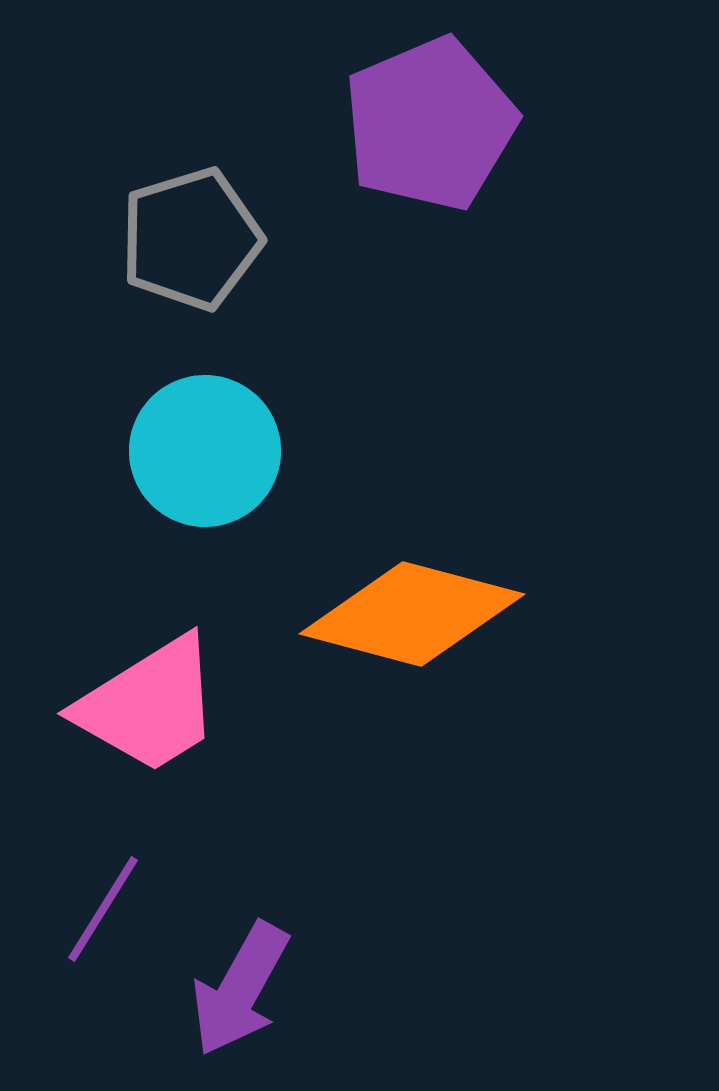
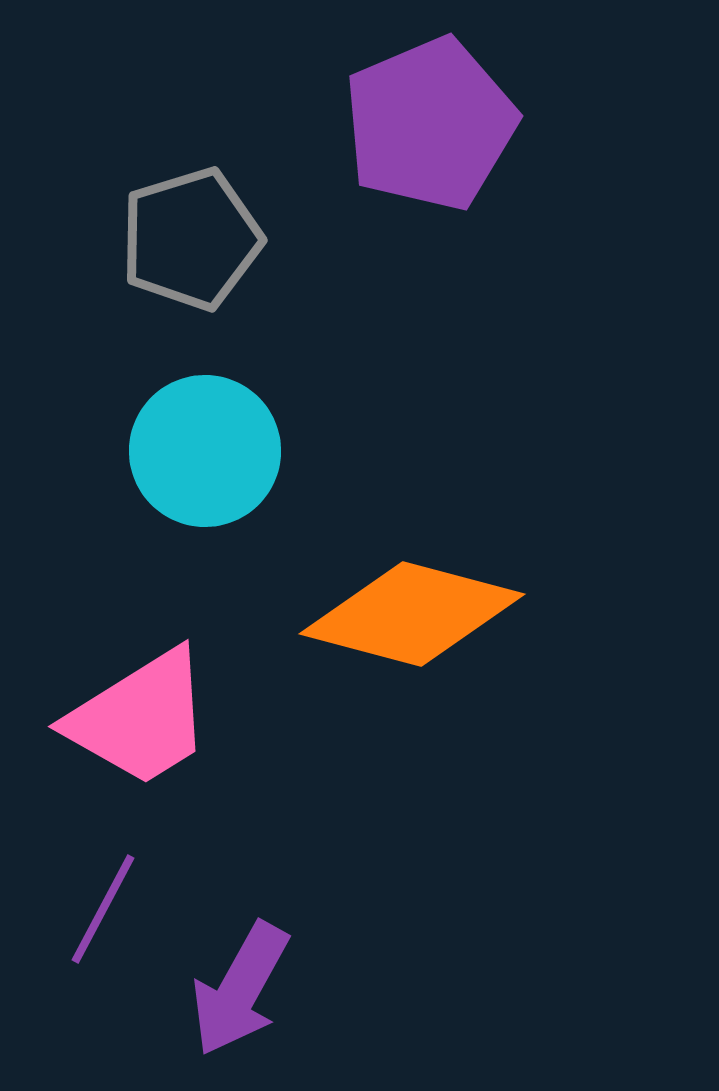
pink trapezoid: moved 9 px left, 13 px down
purple line: rotated 4 degrees counterclockwise
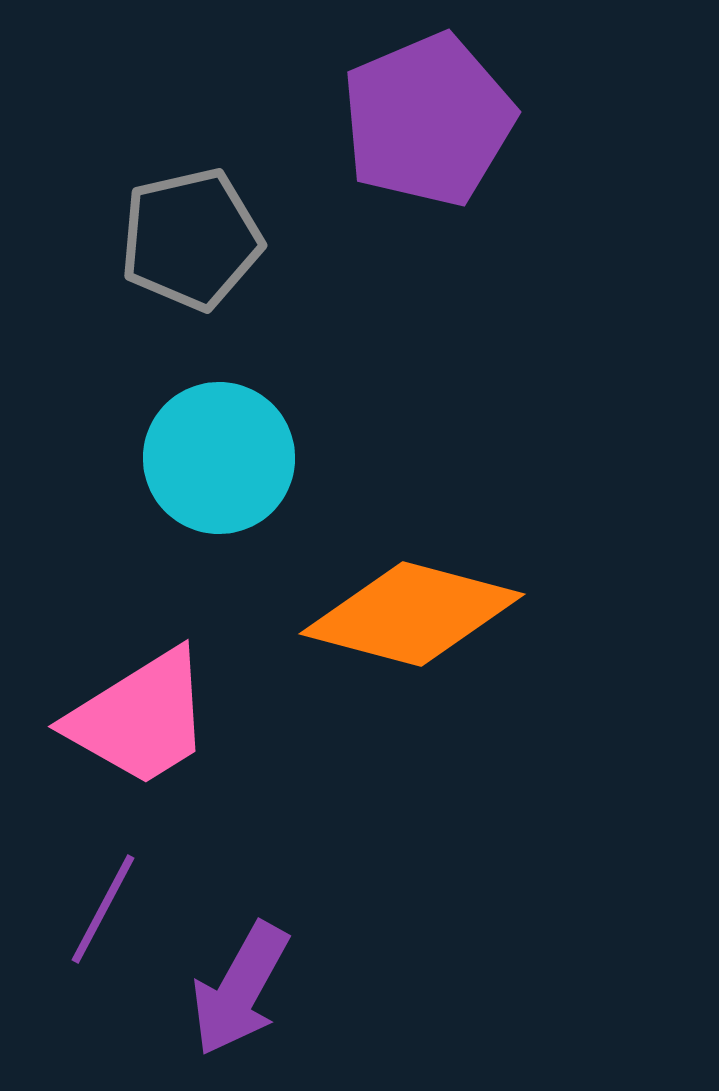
purple pentagon: moved 2 px left, 4 px up
gray pentagon: rotated 4 degrees clockwise
cyan circle: moved 14 px right, 7 px down
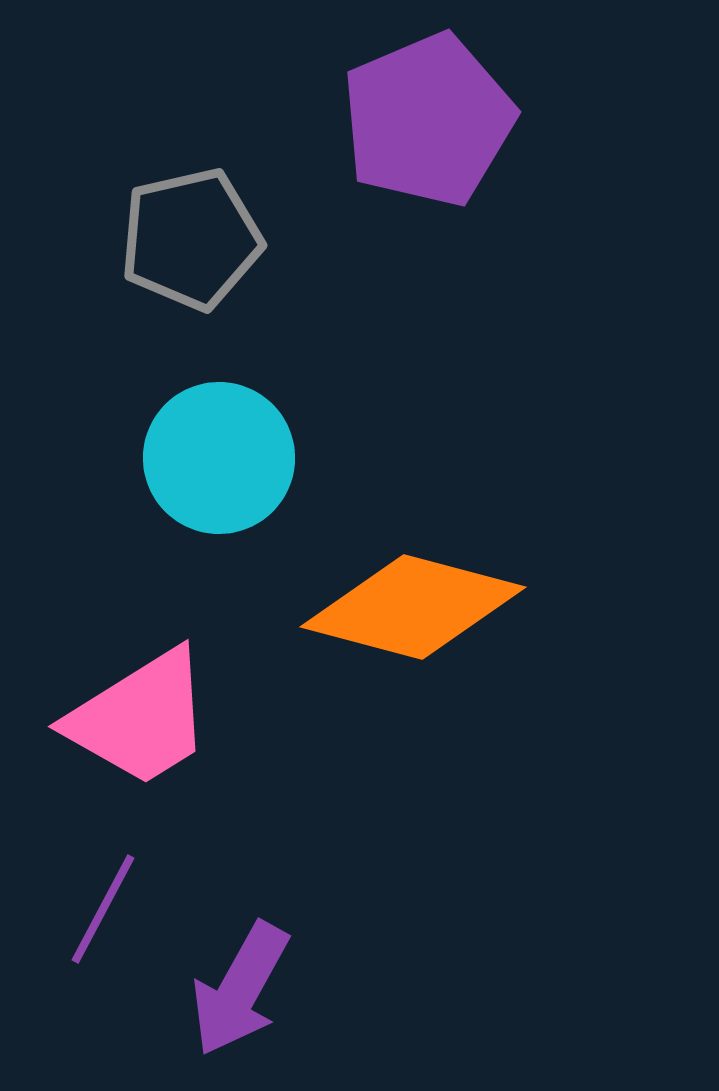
orange diamond: moved 1 px right, 7 px up
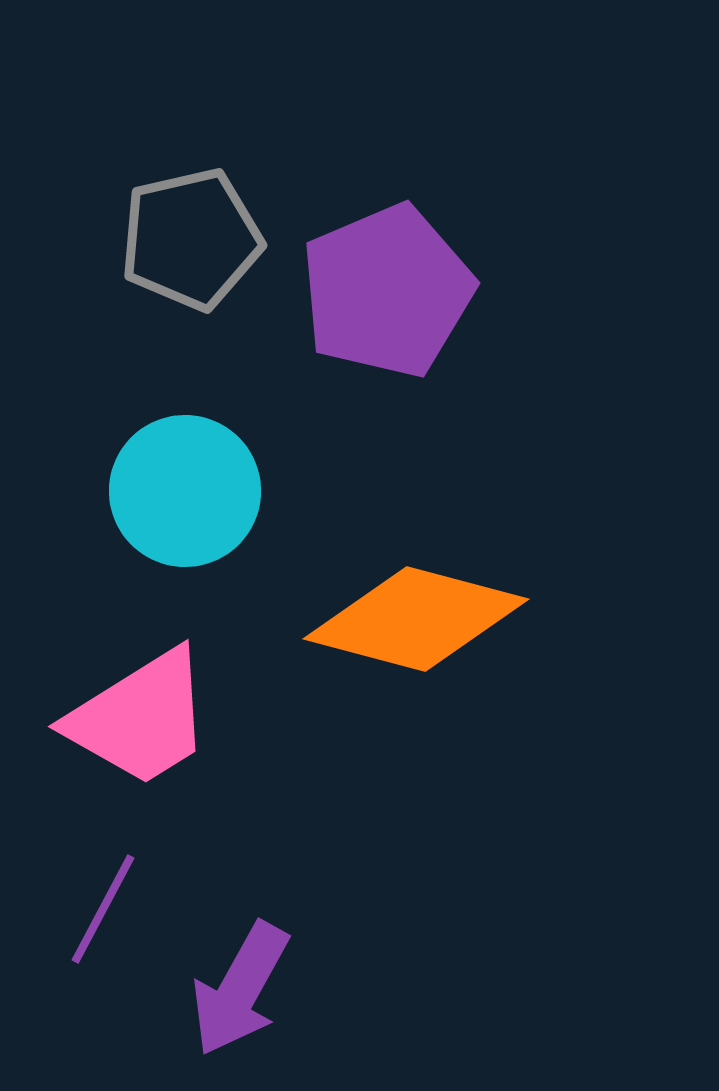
purple pentagon: moved 41 px left, 171 px down
cyan circle: moved 34 px left, 33 px down
orange diamond: moved 3 px right, 12 px down
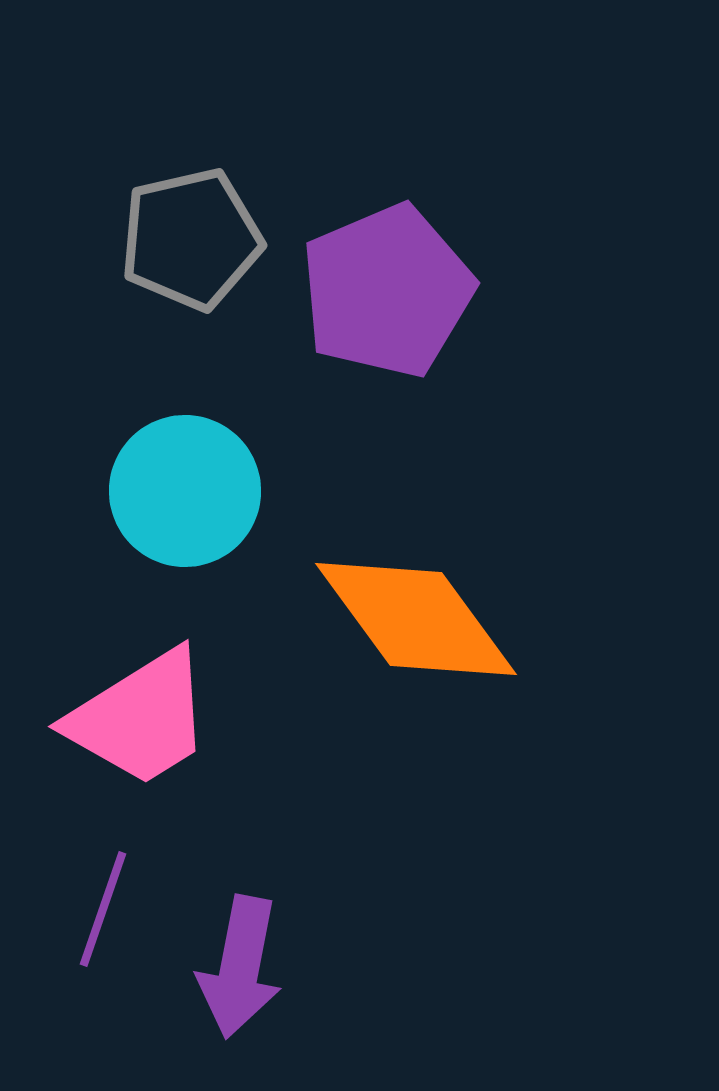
orange diamond: rotated 39 degrees clockwise
purple line: rotated 9 degrees counterclockwise
purple arrow: moved 22 px up; rotated 18 degrees counterclockwise
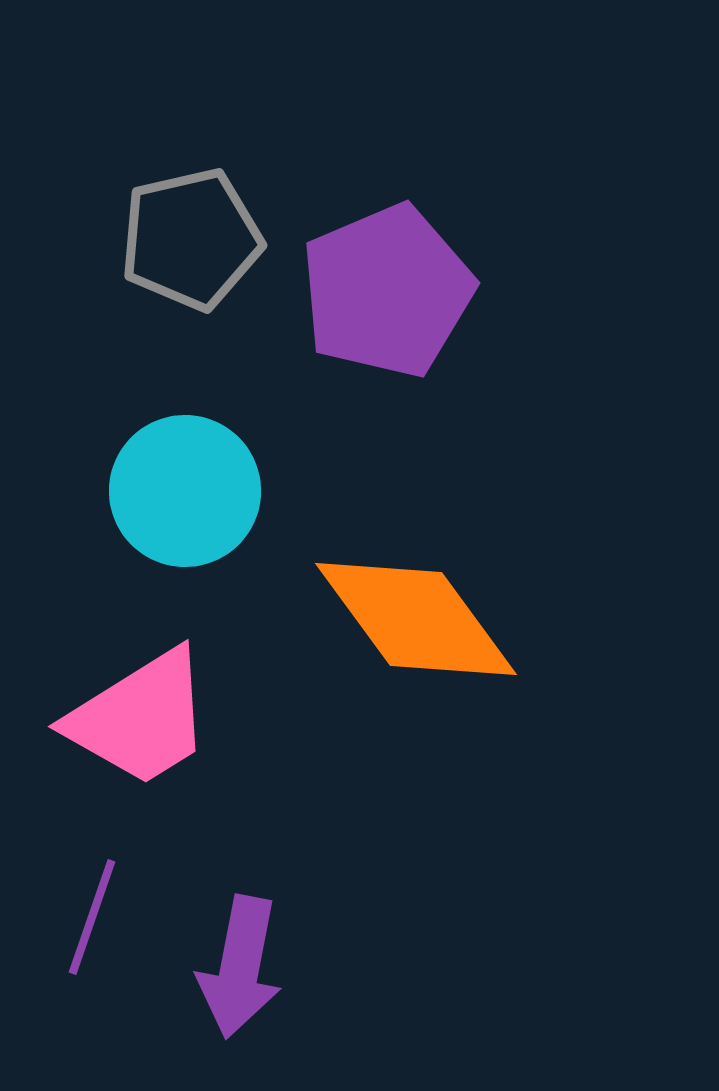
purple line: moved 11 px left, 8 px down
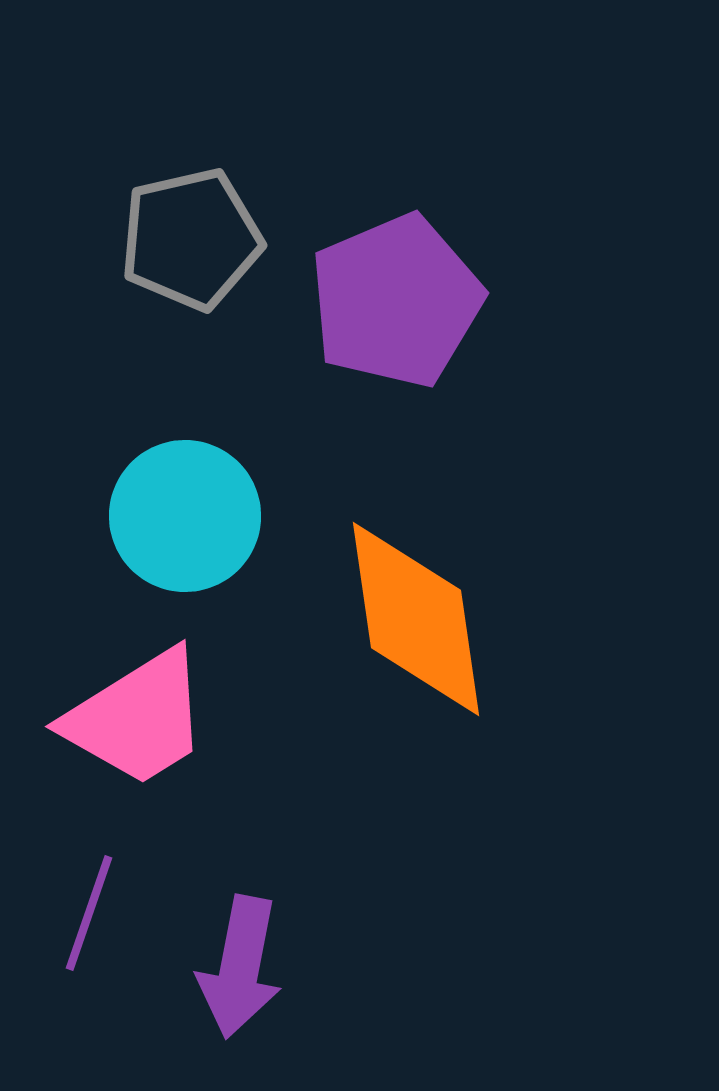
purple pentagon: moved 9 px right, 10 px down
cyan circle: moved 25 px down
orange diamond: rotated 28 degrees clockwise
pink trapezoid: moved 3 px left
purple line: moved 3 px left, 4 px up
